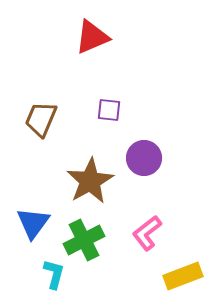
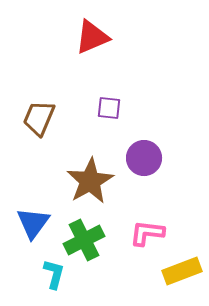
purple square: moved 2 px up
brown trapezoid: moved 2 px left, 1 px up
pink L-shape: rotated 45 degrees clockwise
yellow rectangle: moved 1 px left, 5 px up
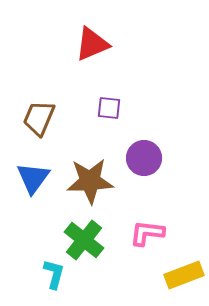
red triangle: moved 7 px down
brown star: rotated 27 degrees clockwise
blue triangle: moved 45 px up
green cross: rotated 24 degrees counterclockwise
yellow rectangle: moved 2 px right, 4 px down
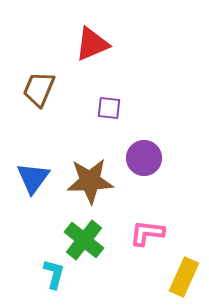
brown trapezoid: moved 29 px up
yellow rectangle: moved 2 px down; rotated 45 degrees counterclockwise
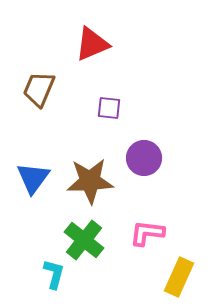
yellow rectangle: moved 5 px left
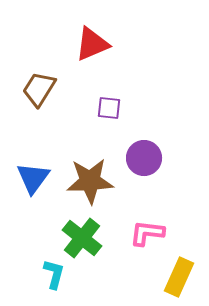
brown trapezoid: rotated 9 degrees clockwise
green cross: moved 2 px left, 2 px up
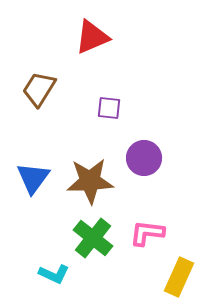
red triangle: moved 7 px up
green cross: moved 11 px right
cyan L-shape: rotated 100 degrees clockwise
